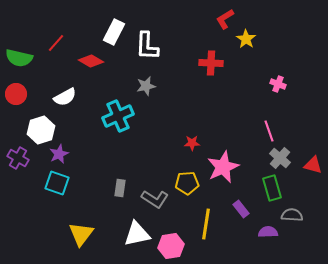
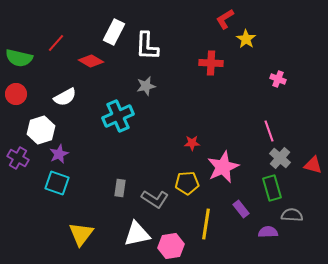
pink cross: moved 5 px up
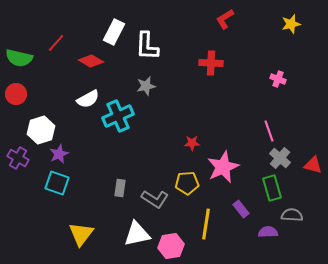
yellow star: moved 45 px right, 15 px up; rotated 24 degrees clockwise
white semicircle: moved 23 px right, 2 px down
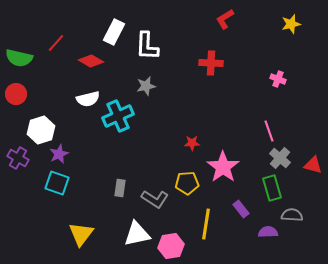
white semicircle: rotated 15 degrees clockwise
pink star: rotated 12 degrees counterclockwise
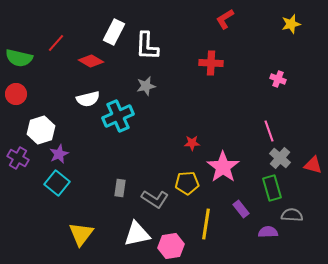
cyan square: rotated 20 degrees clockwise
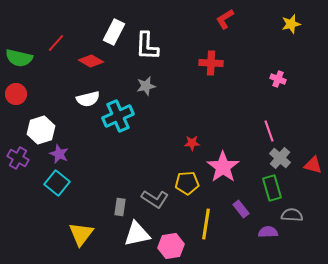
purple star: rotated 24 degrees counterclockwise
gray rectangle: moved 19 px down
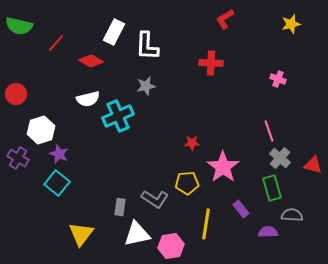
green semicircle: moved 32 px up
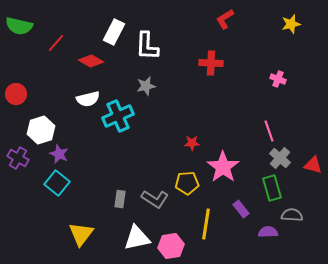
gray rectangle: moved 8 px up
white triangle: moved 4 px down
